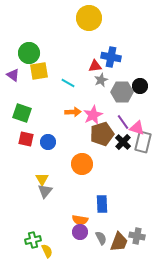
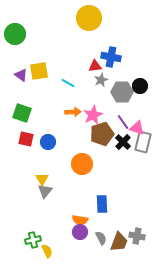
green circle: moved 14 px left, 19 px up
purple triangle: moved 8 px right
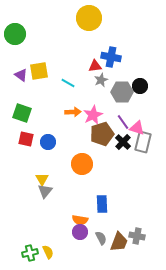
green cross: moved 3 px left, 13 px down
yellow semicircle: moved 1 px right, 1 px down
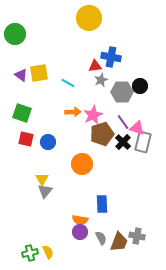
yellow square: moved 2 px down
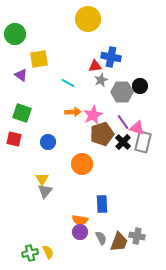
yellow circle: moved 1 px left, 1 px down
yellow square: moved 14 px up
red square: moved 12 px left
